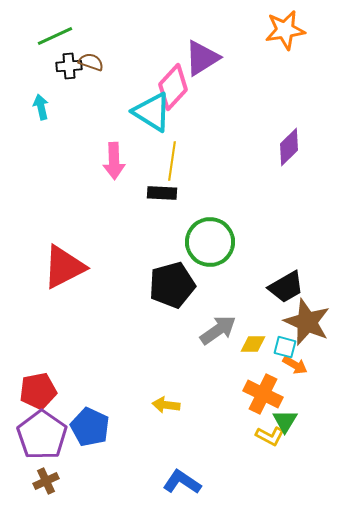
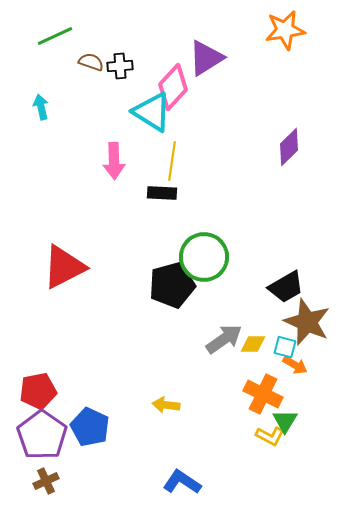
purple triangle: moved 4 px right
black cross: moved 51 px right
green circle: moved 6 px left, 15 px down
gray arrow: moved 6 px right, 9 px down
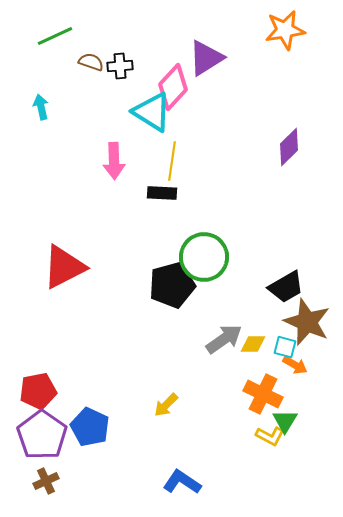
yellow arrow: rotated 52 degrees counterclockwise
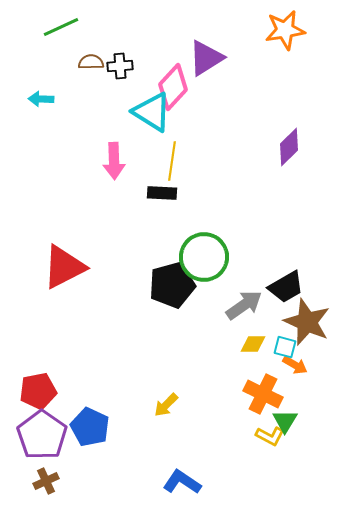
green line: moved 6 px right, 9 px up
brown semicircle: rotated 20 degrees counterclockwise
cyan arrow: moved 8 px up; rotated 75 degrees counterclockwise
gray arrow: moved 20 px right, 34 px up
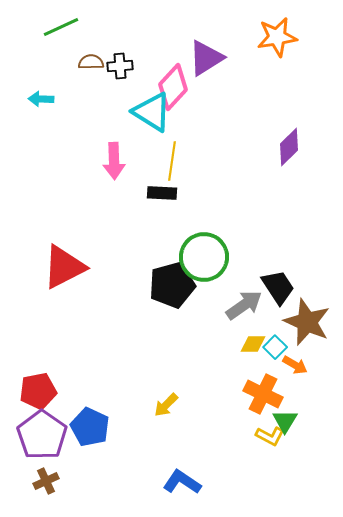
orange star: moved 8 px left, 7 px down
black trapezoid: moved 8 px left; rotated 93 degrees counterclockwise
cyan square: moved 10 px left; rotated 30 degrees clockwise
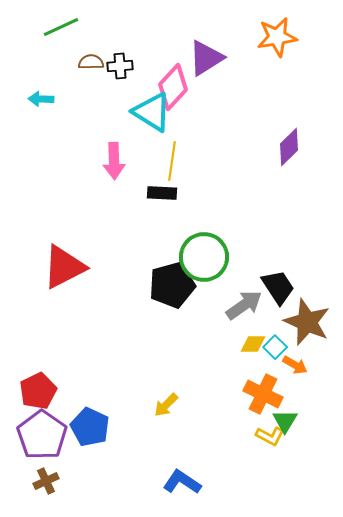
red pentagon: rotated 15 degrees counterclockwise
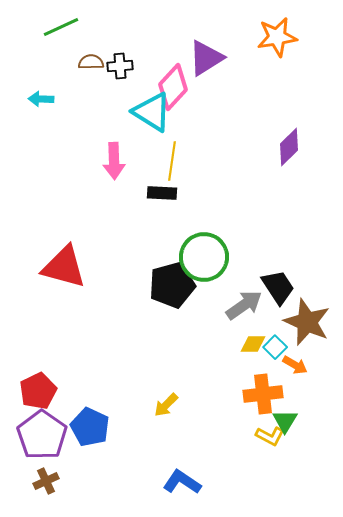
red triangle: rotated 42 degrees clockwise
orange cross: rotated 33 degrees counterclockwise
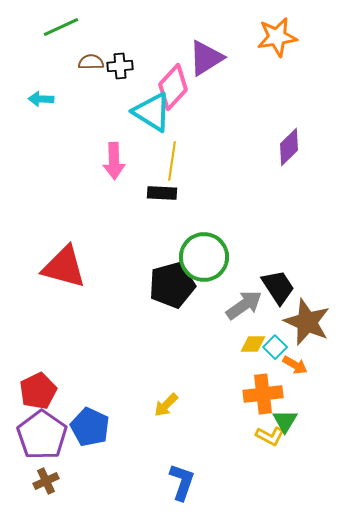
blue L-shape: rotated 75 degrees clockwise
